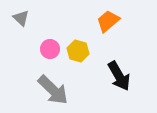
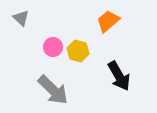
pink circle: moved 3 px right, 2 px up
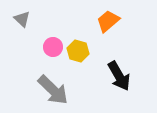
gray triangle: moved 1 px right, 1 px down
